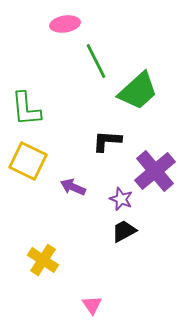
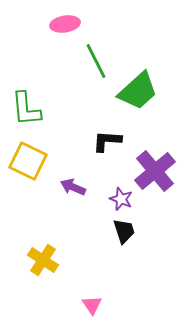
black trapezoid: rotated 100 degrees clockwise
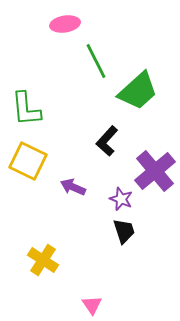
black L-shape: rotated 52 degrees counterclockwise
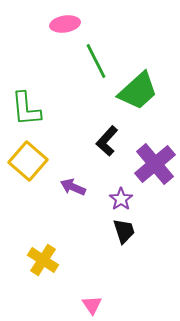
yellow square: rotated 15 degrees clockwise
purple cross: moved 7 px up
purple star: rotated 15 degrees clockwise
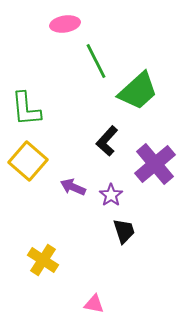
purple star: moved 10 px left, 4 px up
pink triangle: moved 2 px right, 1 px up; rotated 45 degrees counterclockwise
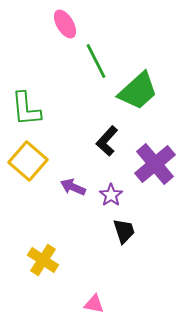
pink ellipse: rotated 68 degrees clockwise
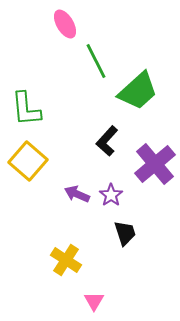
purple arrow: moved 4 px right, 7 px down
black trapezoid: moved 1 px right, 2 px down
yellow cross: moved 23 px right
pink triangle: moved 3 px up; rotated 50 degrees clockwise
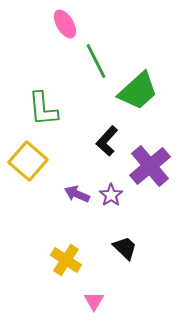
green L-shape: moved 17 px right
purple cross: moved 5 px left, 2 px down
black trapezoid: moved 15 px down; rotated 28 degrees counterclockwise
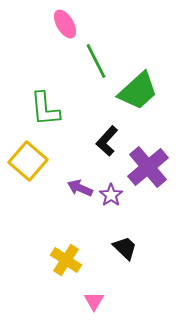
green L-shape: moved 2 px right
purple cross: moved 2 px left, 1 px down
purple arrow: moved 3 px right, 6 px up
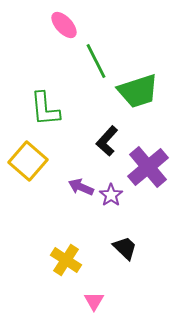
pink ellipse: moved 1 px left, 1 px down; rotated 12 degrees counterclockwise
green trapezoid: rotated 24 degrees clockwise
purple arrow: moved 1 px right, 1 px up
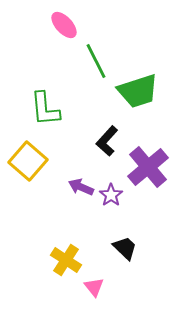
pink triangle: moved 14 px up; rotated 10 degrees counterclockwise
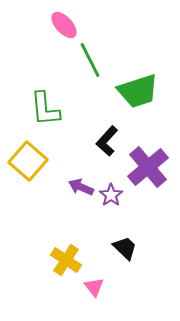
green line: moved 6 px left, 1 px up
